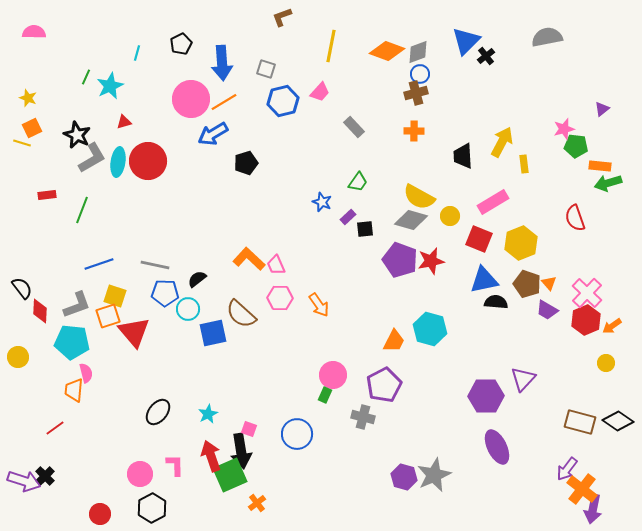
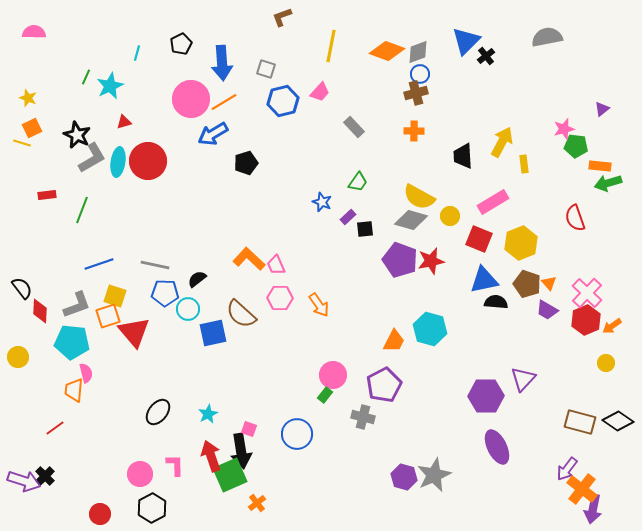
green rectangle at (325, 395): rotated 14 degrees clockwise
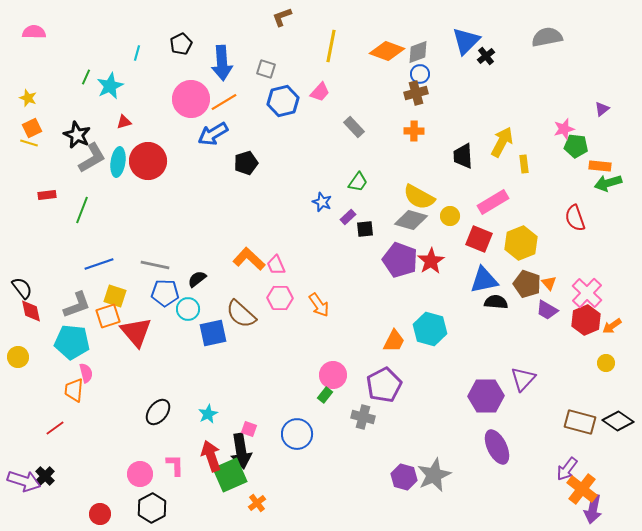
yellow line at (22, 143): moved 7 px right
red star at (431, 261): rotated 20 degrees counterclockwise
red diamond at (40, 311): moved 9 px left; rotated 15 degrees counterclockwise
red triangle at (134, 332): moved 2 px right
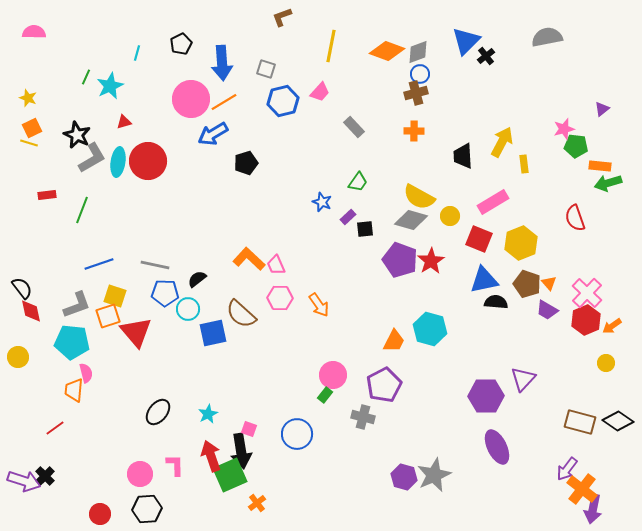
black hexagon at (152, 508): moved 5 px left, 1 px down; rotated 24 degrees clockwise
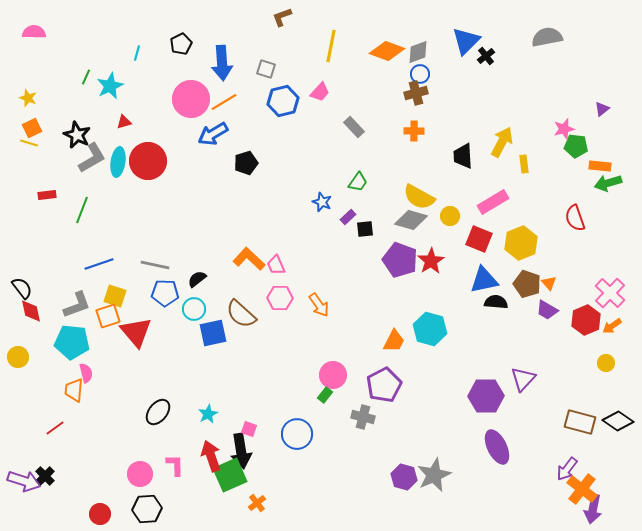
pink cross at (587, 293): moved 23 px right
cyan circle at (188, 309): moved 6 px right
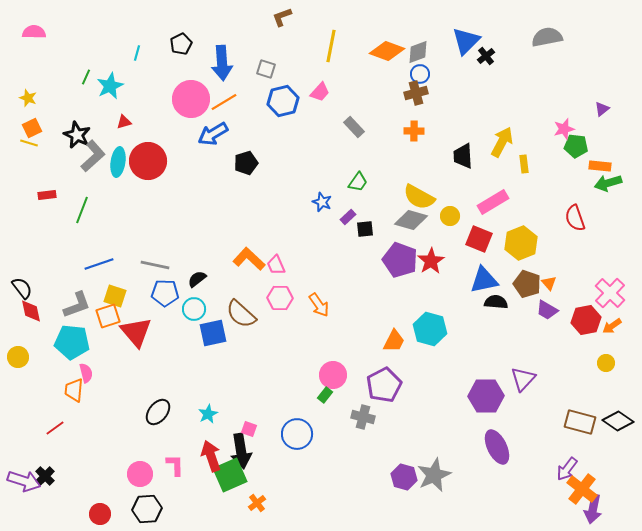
gray L-shape at (92, 158): moved 1 px right, 2 px up; rotated 12 degrees counterclockwise
red hexagon at (586, 320): rotated 12 degrees clockwise
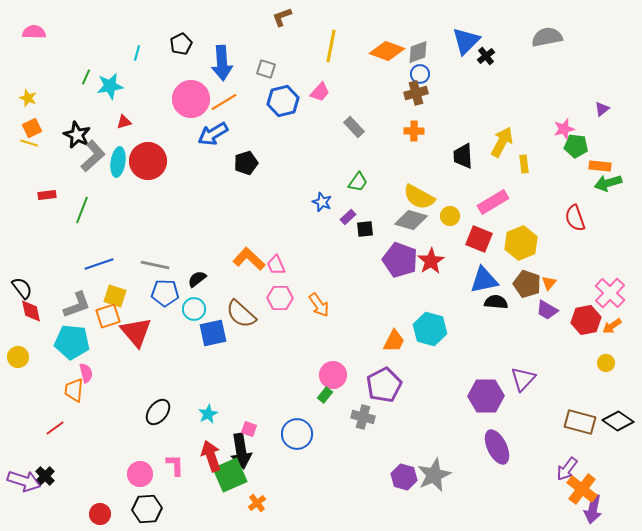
cyan star at (110, 86): rotated 16 degrees clockwise
orange triangle at (549, 283): rotated 21 degrees clockwise
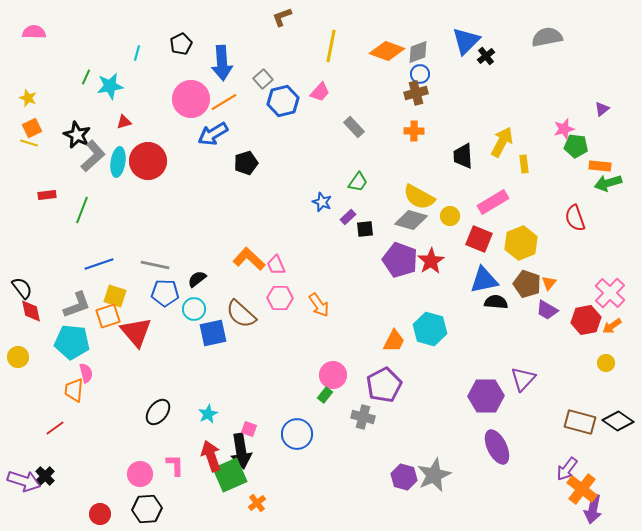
gray square at (266, 69): moved 3 px left, 10 px down; rotated 30 degrees clockwise
